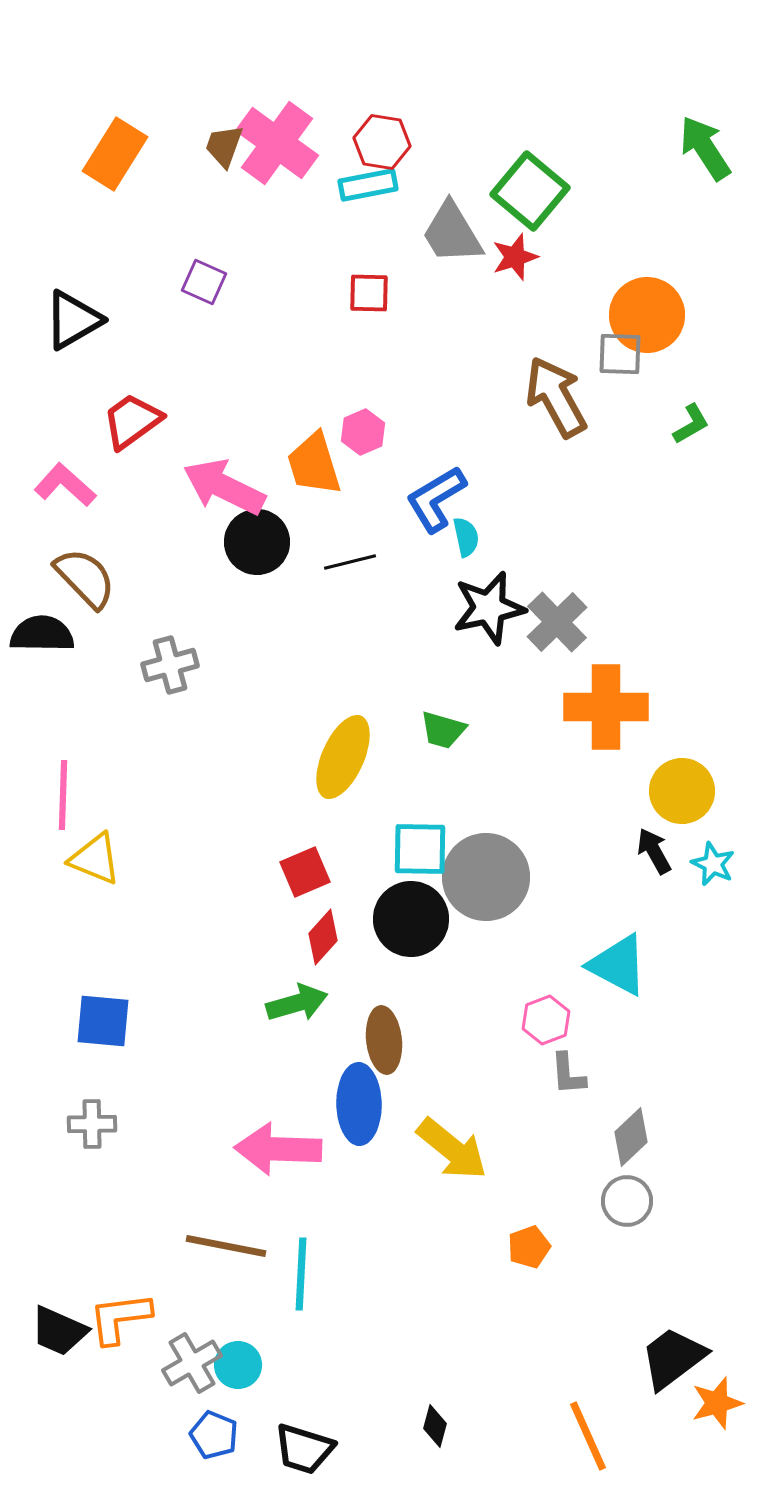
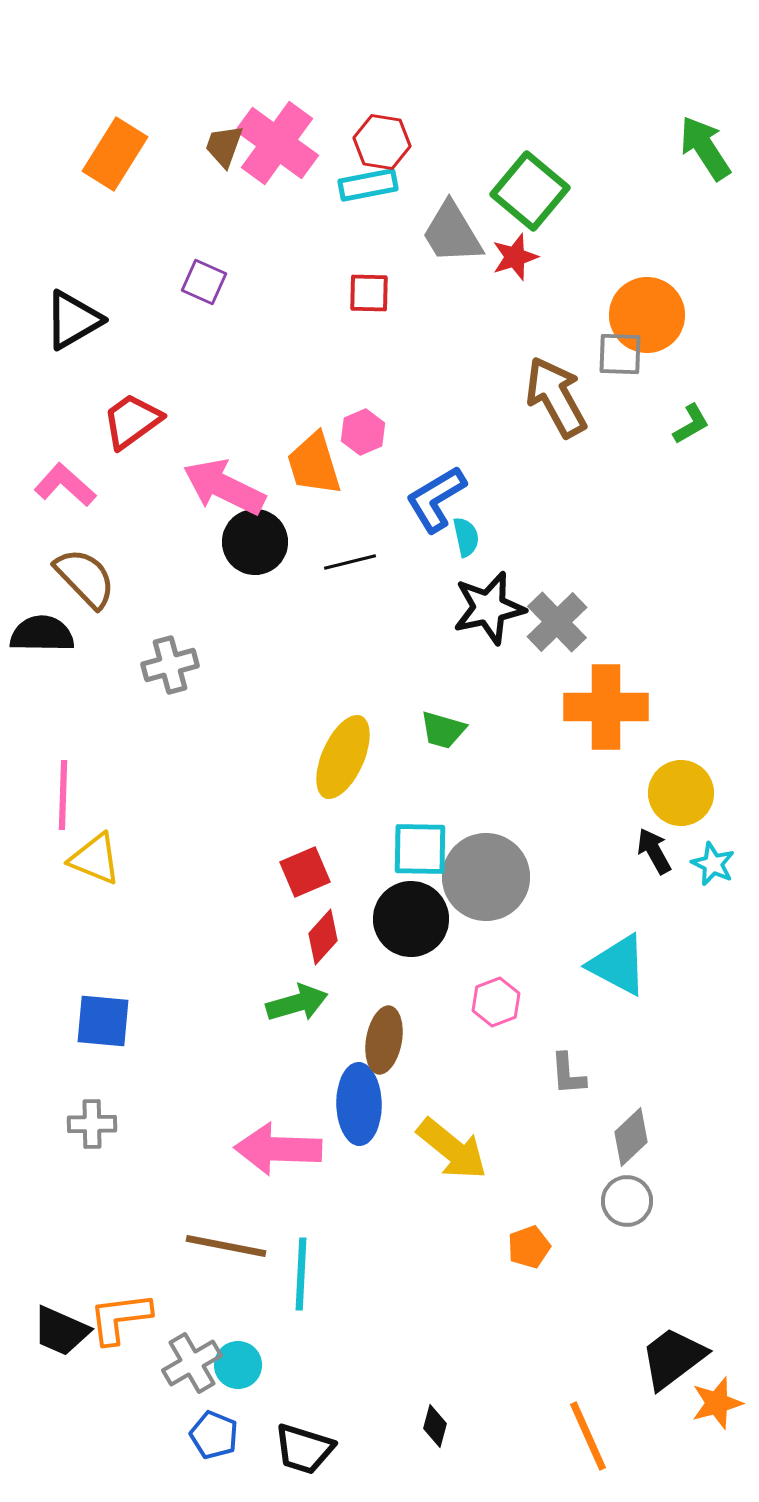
black circle at (257, 542): moved 2 px left
yellow circle at (682, 791): moved 1 px left, 2 px down
pink hexagon at (546, 1020): moved 50 px left, 18 px up
brown ellipse at (384, 1040): rotated 16 degrees clockwise
black trapezoid at (59, 1331): moved 2 px right
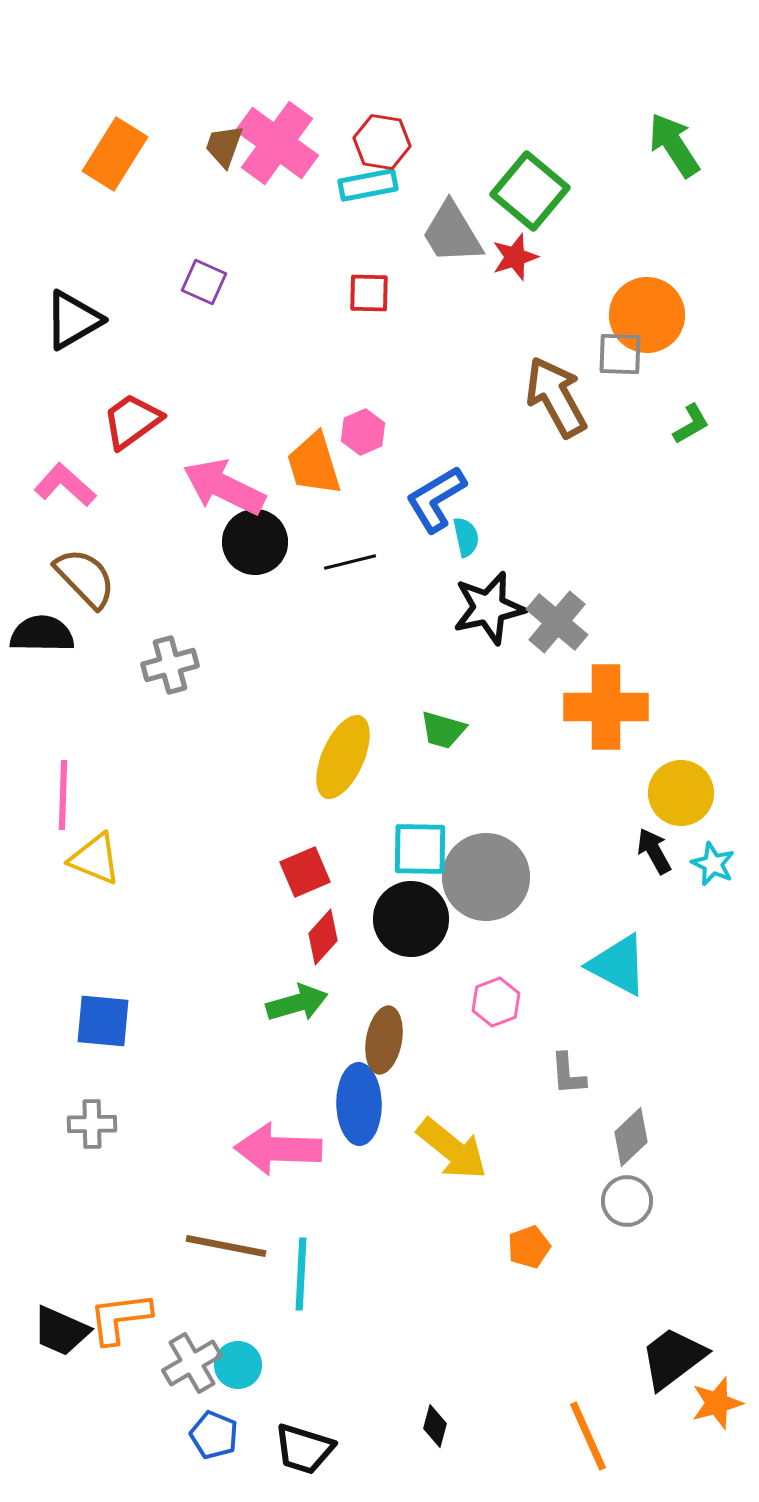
green arrow at (705, 148): moved 31 px left, 3 px up
gray cross at (557, 622): rotated 6 degrees counterclockwise
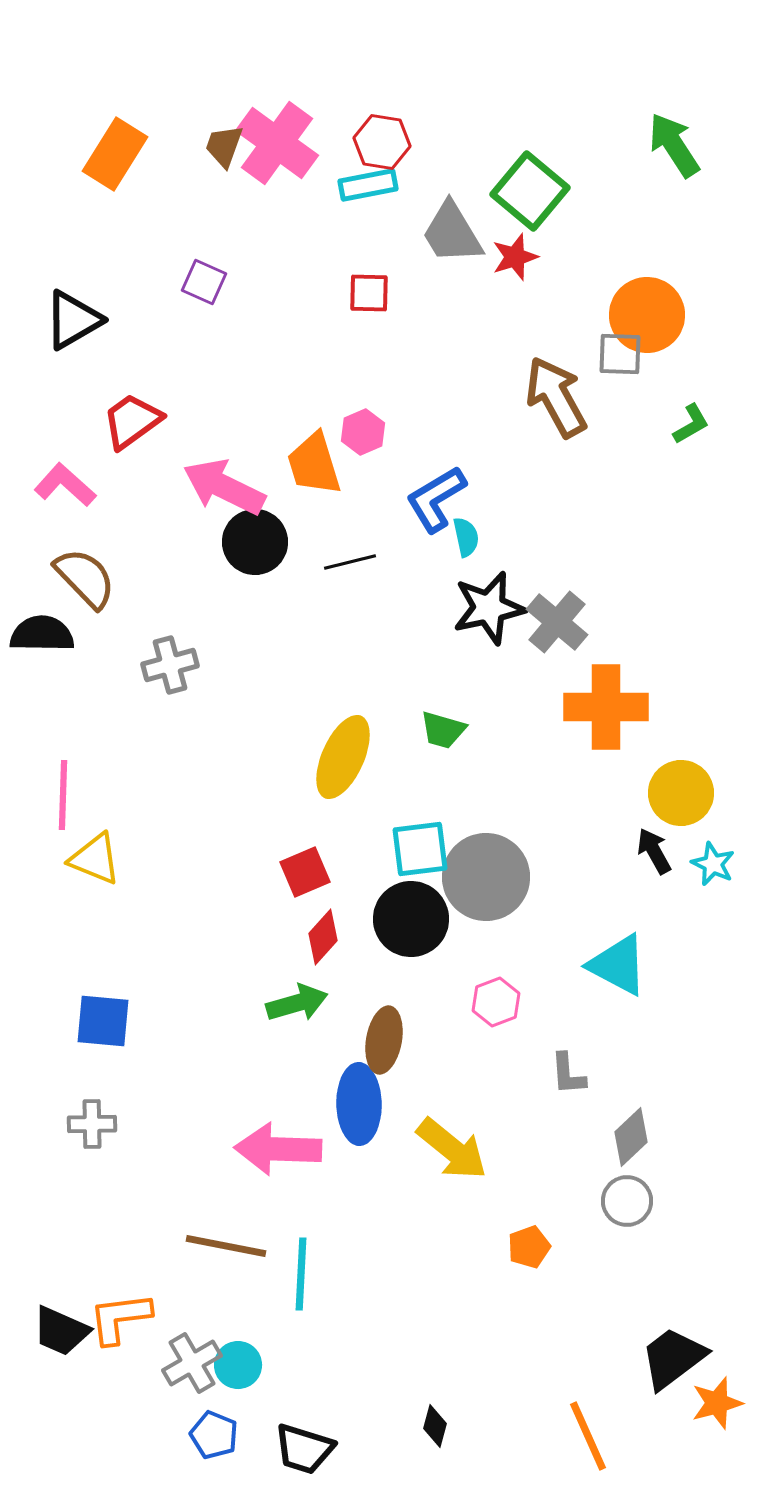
cyan square at (420, 849): rotated 8 degrees counterclockwise
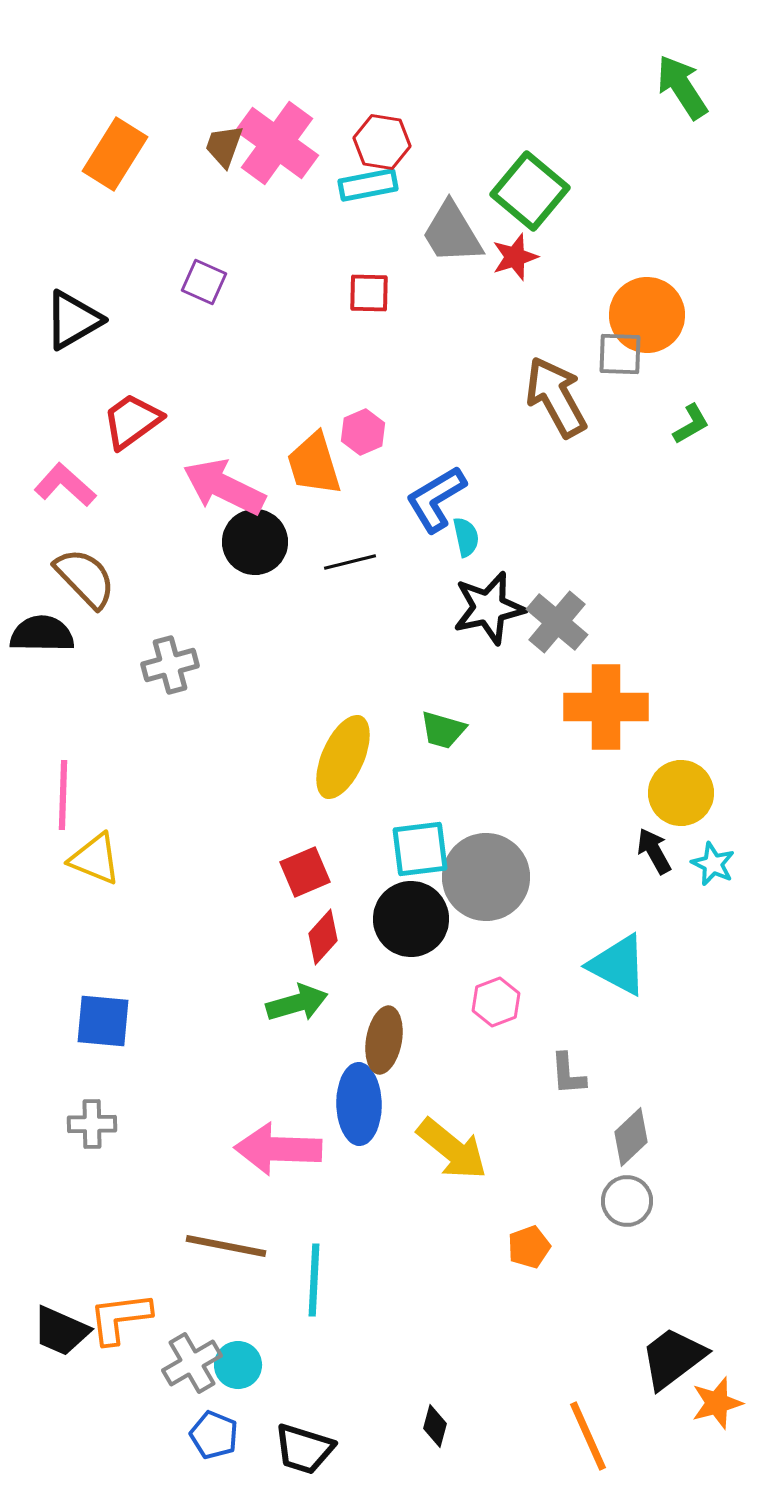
green arrow at (674, 145): moved 8 px right, 58 px up
cyan line at (301, 1274): moved 13 px right, 6 px down
